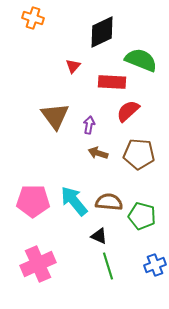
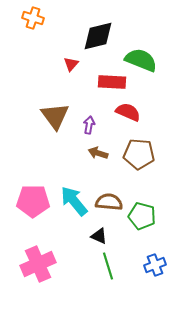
black diamond: moved 4 px left, 4 px down; rotated 12 degrees clockwise
red triangle: moved 2 px left, 2 px up
red semicircle: moved 1 px down; rotated 65 degrees clockwise
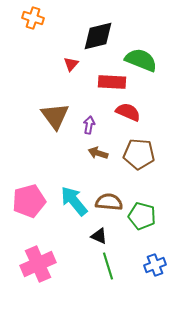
pink pentagon: moved 4 px left; rotated 16 degrees counterclockwise
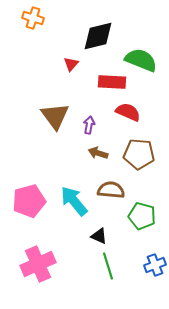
brown semicircle: moved 2 px right, 12 px up
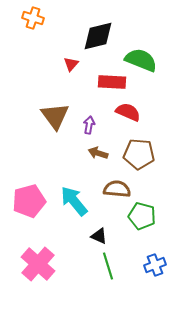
brown semicircle: moved 6 px right, 1 px up
pink cross: rotated 24 degrees counterclockwise
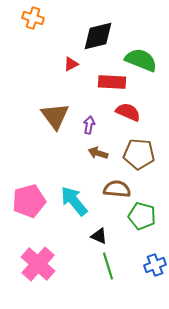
red triangle: rotated 21 degrees clockwise
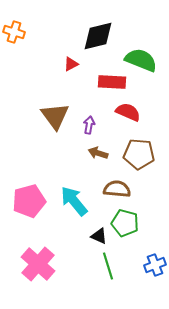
orange cross: moved 19 px left, 14 px down
green pentagon: moved 17 px left, 7 px down
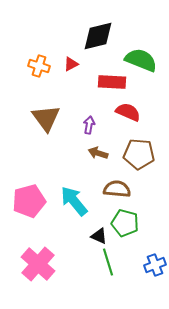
orange cross: moved 25 px right, 34 px down
brown triangle: moved 9 px left, 2 px down
green line: moved 4 px up
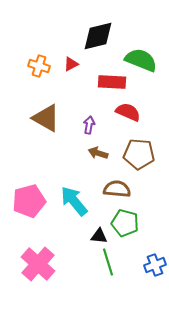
brown triangle: rotated 24 degrees counterclockwise
black triangle: rotated 18 degrees counterclockwise
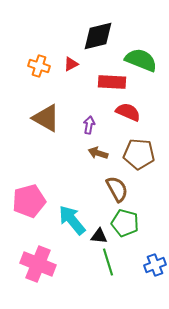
brown semicircle: rotated 56 degrees clockwise
cyan arrow: moved 2 px left, 19 px down
pink cross: rotated 20 degrees counterclockwise
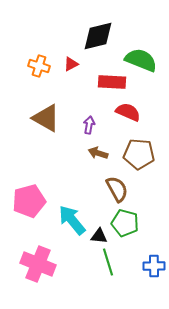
blue cross: moved 1 px left, 1 px down; rotated 20 degrees clockwise
